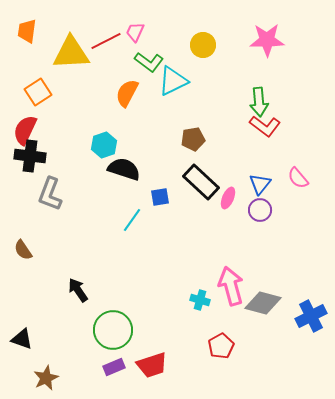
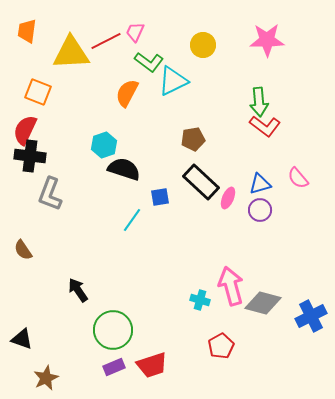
orange square: rotated 36 degrees counterclockwise
blue triangle: rotated 35 degrees clockwise
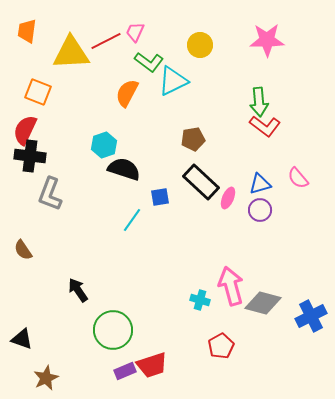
yellow circle: moved 3 px left
purple rectangle: moved 11 px right, 4 px down
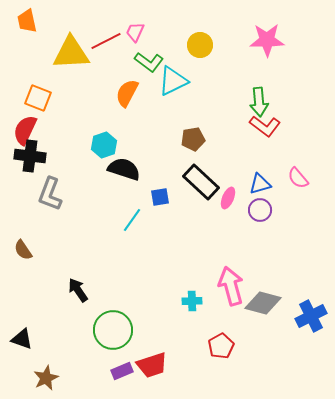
orange trapezoid: moved 10 px up; rotated 20 degrees counterclockwise
orange square: moved 6 px down
cyan cross: moved 8 px left, 1 px down; rotated 18 degrees counterclockwise
purple rectangle: moved 3 px left
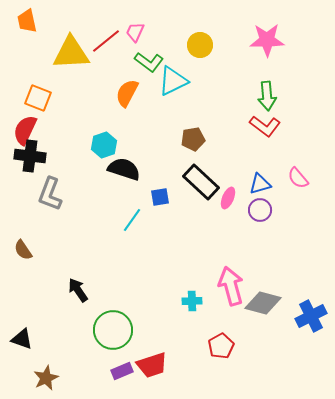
red line: rotated 12 degrees counterclockwise
green arrow: moved 8 px right, 6 px up
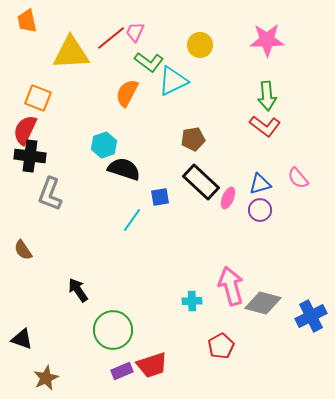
red line: moved 5 px right, 3 px up
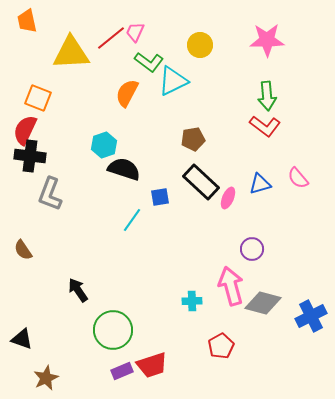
purple circle: moved 8 px left, 39 px down
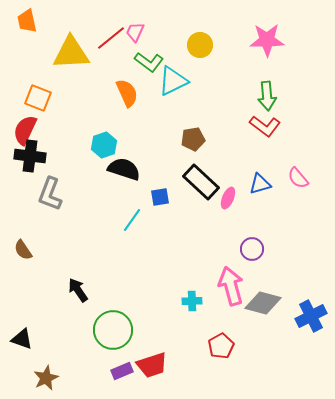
orange semicircle: rotated 128 degrees clockwise
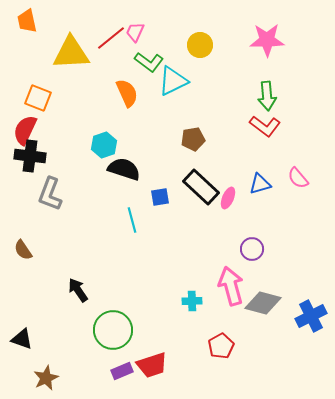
black rectangle: moved 5 px down
cyan line: rotated 50 degrees counterclockwise
